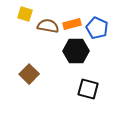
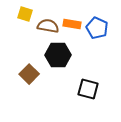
orange rectangle: rotated 24 degrees clockwise
black hexagon: moved 18 px left, 4 px down
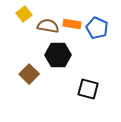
yellow square: moved 1 px left; rotated 35 degrees clockwise
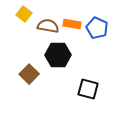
yellow square: rotated 14 degrees counterclockwise
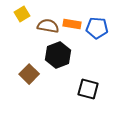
yellow square: moved 2 px left; rotated 21 degrees clockwise
blue pentagon: rotated 20 degrees counterclockwise
black hexagon: rotated 20 degrees counterclockwise
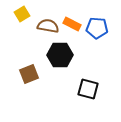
orange rectangle: rotated 18 degrees clockwise
black hexagon: moved 2 px right; rotated 20 degrees clockwise
brown square: rotated 24 degrees clockwise
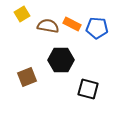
black hexagon: moved 1 px right, 5 px down
brown square: moved 2 px left, 3 px down
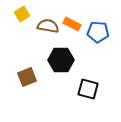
blue pentagon: moved 1 px right, 4 px down
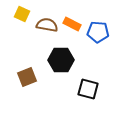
yellow square: rotated 35 degrees counterclockwise
brown semicircle: moved 1 px left, 1 px up
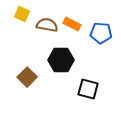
blue pentagon: moved 3 px right, 1 px down
brown square: rotated 24 degrees counterclockwise
